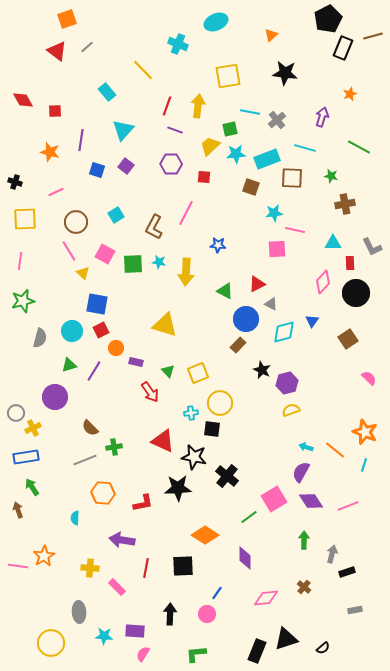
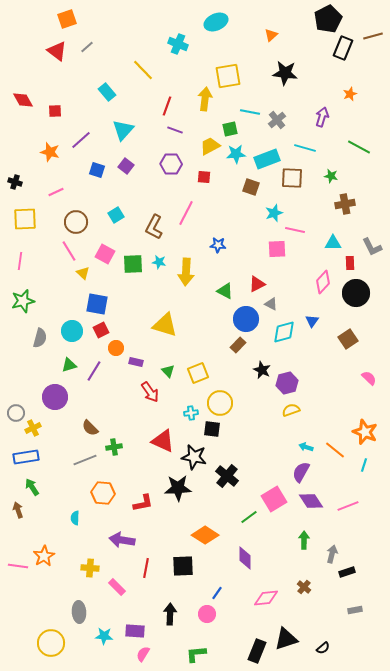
yellow arrow at (198, 106): moved 7 px right, 7 px up
purple line at (81, 140): rotated 40 degrees clockwise
yellow trapezoid at (210, 146): rotated 15 degrees clockwise
cyan star at (274, 213): rotated 12 degrees counterclockwise
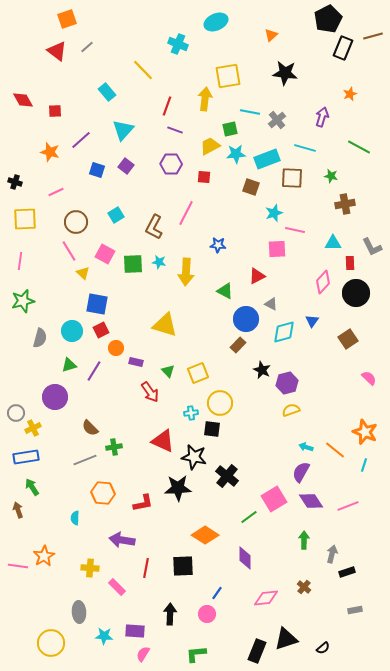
red triangle at (257, 284): moved 8 px up
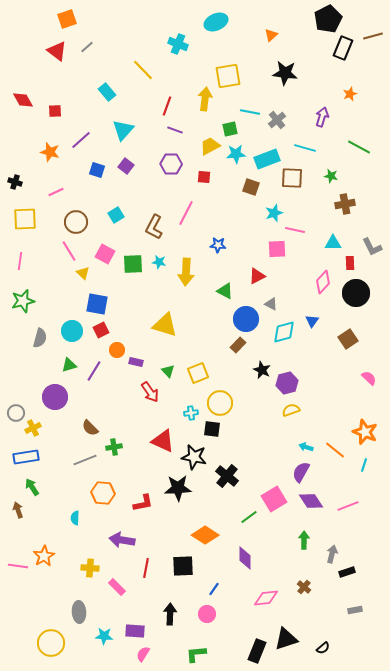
orange circle at (116, 348): moved 1 px right, 2 px down
blue line at (217, 593): moved 3 px left, 4 px up
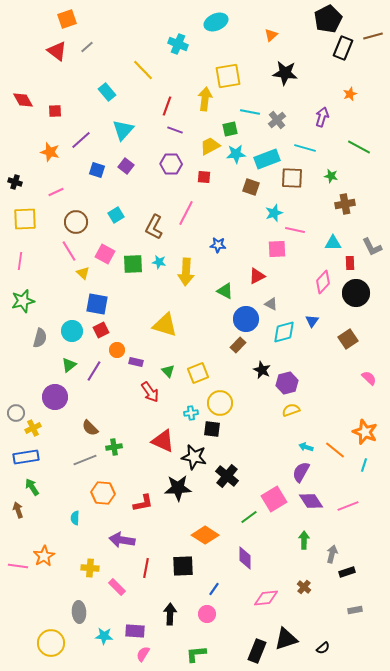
green triangle at (69, 365): rotated 21 degrees counterclockwise
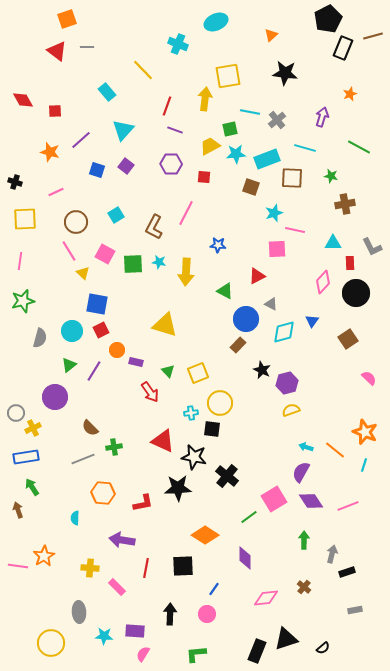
gray line at (87, 47): rotated 40 degrees clockwise
gray line at (85, 460): moved 2 px left, 1 px up
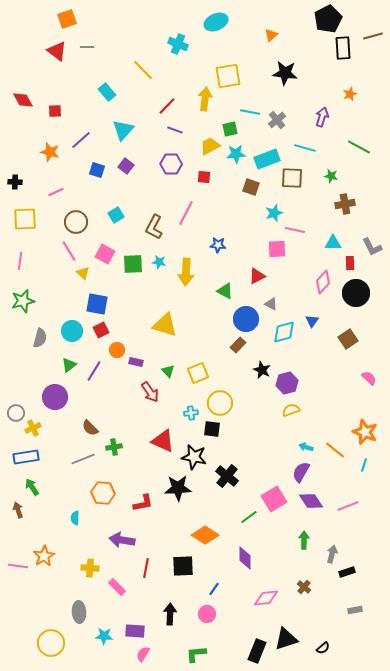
black rectangle at (343, 48): rotated 25 degrees counterclockwise
red line at (167, 106): rotated 24 degrees clockwise
black cross at (15, 182): rotated 16 degrees counterclockwise
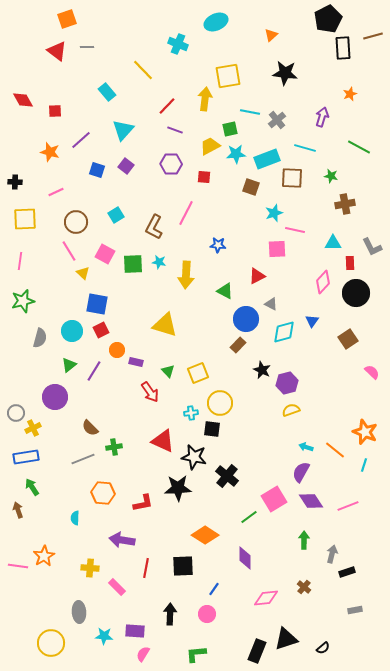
yellow arrow at (186, 272): moved 3 px down
pink semicircle at (369, 378): moved 3 px right, 6 px up
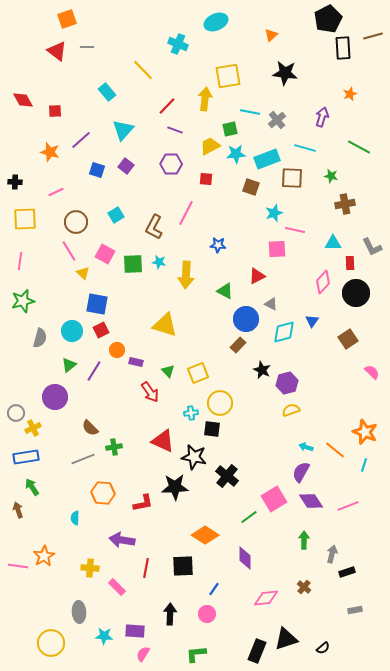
red square at (204, 177): moved 2 px right, 2 px down
black star at (178, 488): moved 3 px left, 1 px up
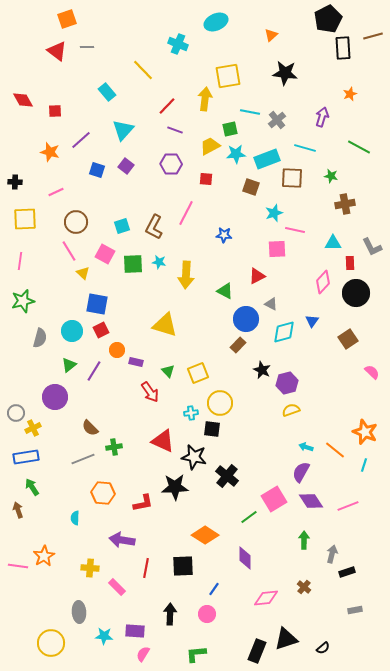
cyan square at (116, 215): moved 6 px right, 11 px down; rotated 14 degrees clockwise
blue star at (218, 245): moved 6 px right, 10 px up
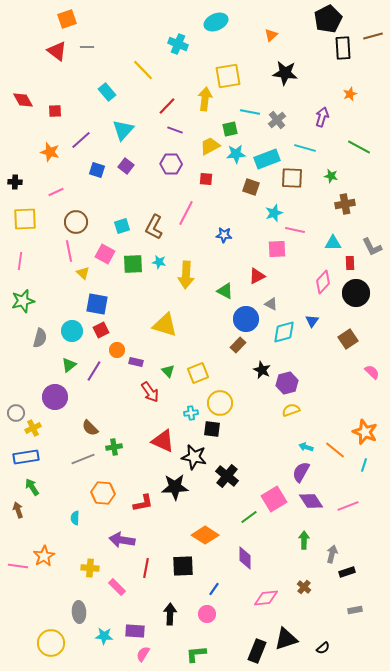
pink line at (69, 251): rotated 20 degrees clockwise
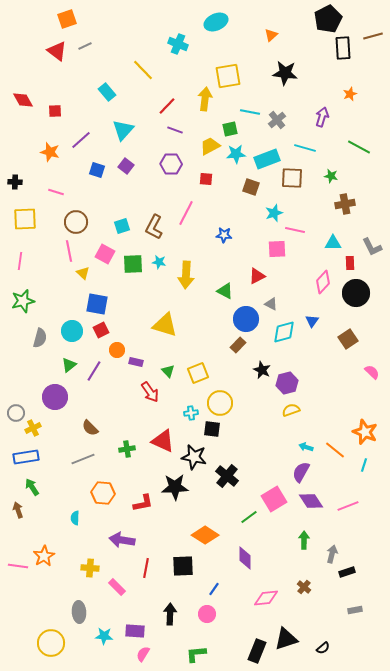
gray line at (87, 47): moved 2 px left, 1 px up; rotated 24 degrees counterclockwise
pink line at (56, 192): rotated 42 degrees clockwise
green cross at (114, 447): moved 13 px right, 2 px down
